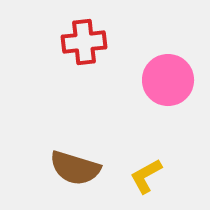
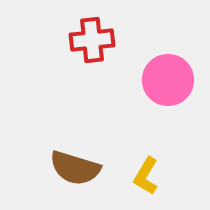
red cross: moved 8 px right, 2 px up
yellow L-shape: rotated 30 degrees counterclockwise
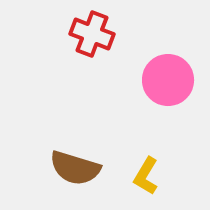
red cross: moved 6 px up; rotated 27 degrees clockwise
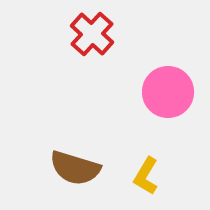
red cross: rotated 21 degrees clockwise
pink circle: moved 12 px down
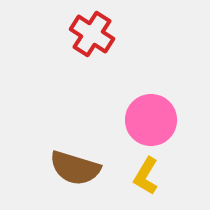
red cross: rotated 9 degrees counterclockwise
pink circle: moved 17 px left, 28 px down
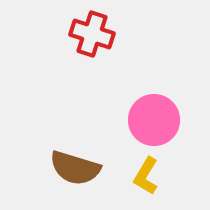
red cross: rotated 15 degrees counterclockwise
pink circle: moved 3 px right
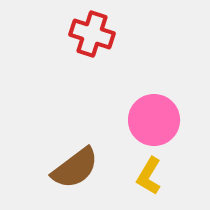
brown semicircle: rotated 54 degrees counterclockwise
yellow L-shape: moved 3 px right
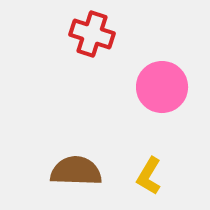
pink circle: moved 8 px right, 33 px up
brown semicircle: moved 1 px right, 3 px down; rotated 141 degrees counterclockwise
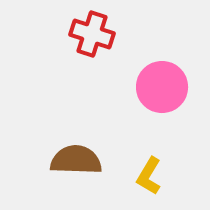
brown semicircle: moved 11 px up
